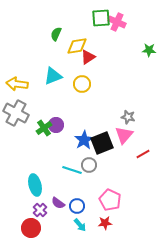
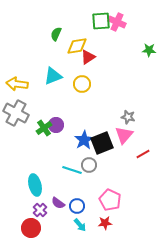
green square: moved 3 px down
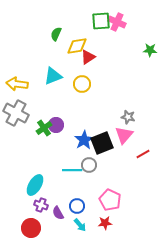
green star: moved 1 px right
cyan line: rotated 18 degrees counterclockwise
cyan ellipse: rotated 45 degrees clockwise
purple semicircle: moved 10 px down; rotated 24 degrees clockwise
purple cross: moved 1 px right, 5 px up; rotated 24 degrees counterclockwise
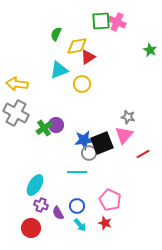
green star: rotated 24 degrees clockwise
cyan triangle: moved 6 px right, 6 px up
blue star: rotated 24 degrees clockwise
gray circle: moved 12 px up
cyan line: moved 5 px right, 2 px down
red star: rotated 24 degrees clockwise
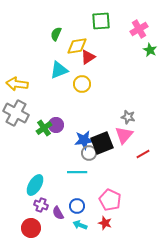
pink cross: moved 22 px right, 7 px down; rotated 36 degrees clockwise
cyan arrow: rotated 152 degrees clockwise
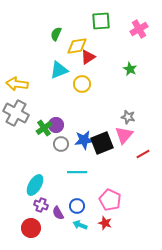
green star: moved 20 px left, 19 px down
gray circle: moved 28 px left, 9 px up
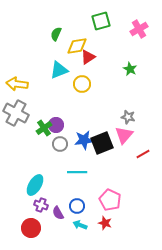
green square: rotated 12 degrees counterclockwise
gray circle: moved 1 px left
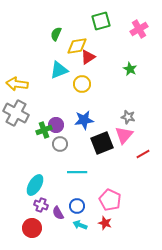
green cross: moved 2 px down; rotated 14 degrees clockwise
blue star: moved 20 px up
red circle: moved 1 px right
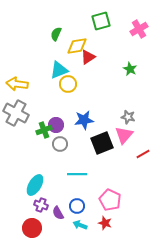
yellow circle: moved 14 px left
cyan line: moved 2 px down
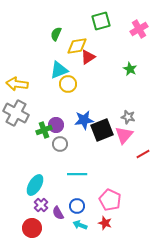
black square: moved 13 px up
purple cross: rotated 24 degrees clockwise
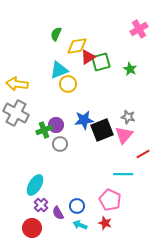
green square: moved 41 px down
cyan line: moved 46 px right
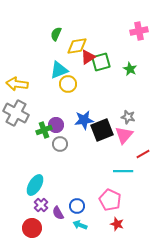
pink cross: moved 2 px down; rotated 18 degrees clockwise
cyan line: moved 3 px up
red star: moved 12 px right, 1 px down
